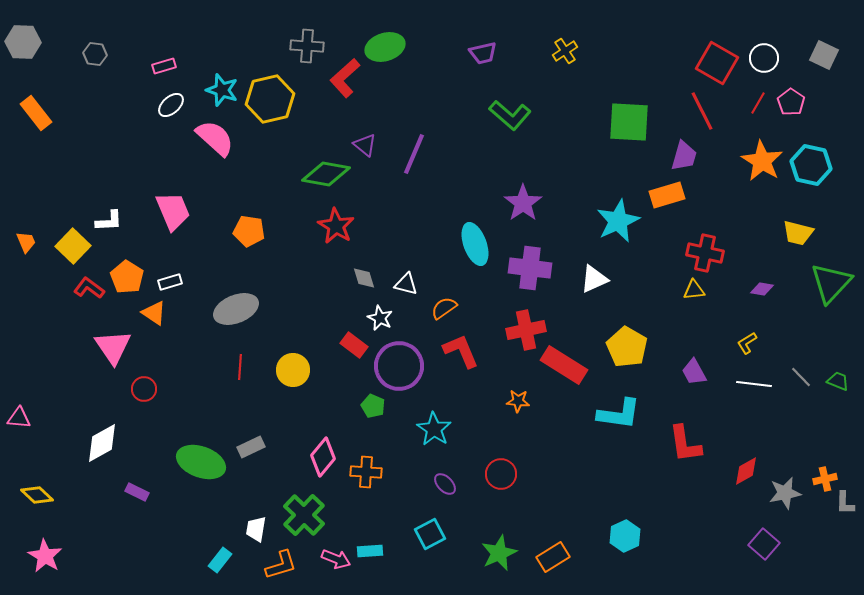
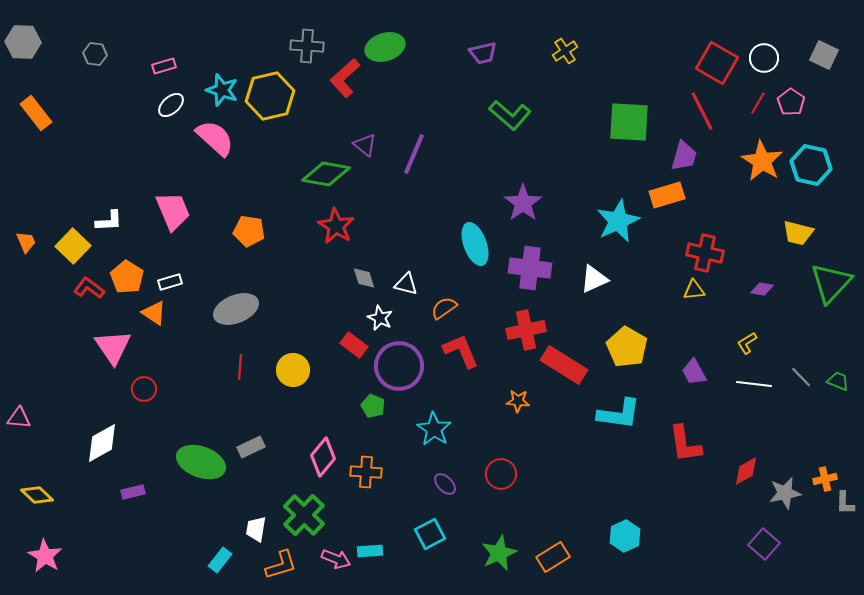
yellow hexagon at (270, 99): moved 3 px up
purple rectangle at (137, 492): moved 4 px left; rotated 40 degrees counterclockwise
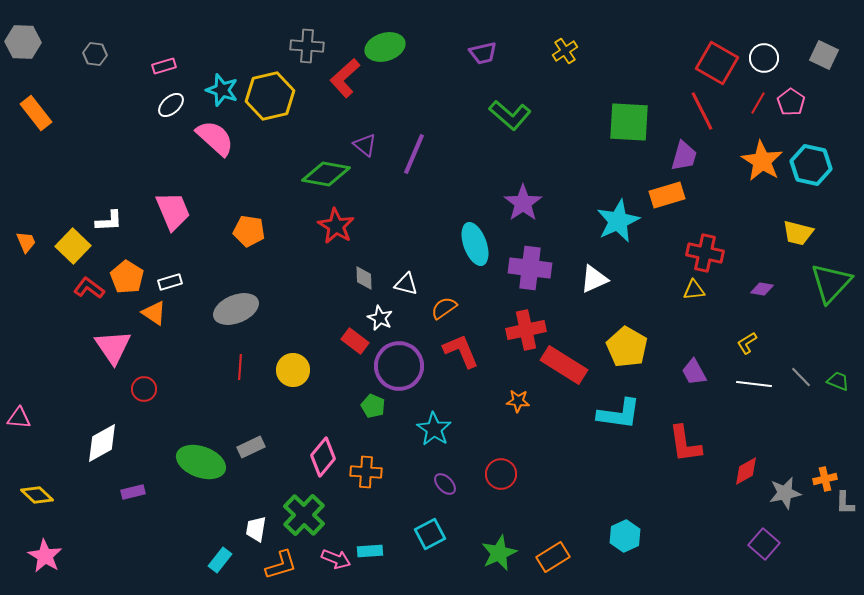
gray diamond at (364, 278): rotated 15 degrees clockwise
red rectangle at (354, 345): moved 1 px right, 4 px up
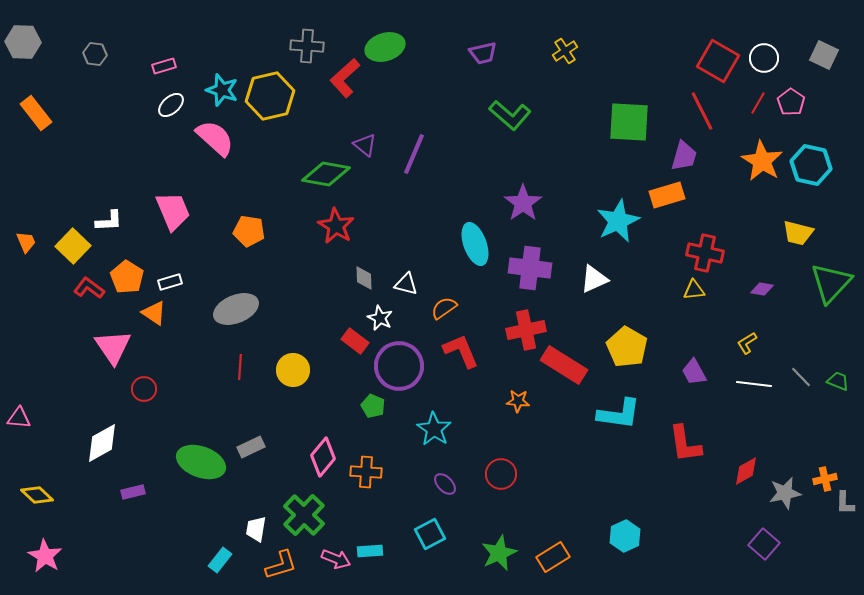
red square at (717, 63): moved 1 px right, 2 px up
